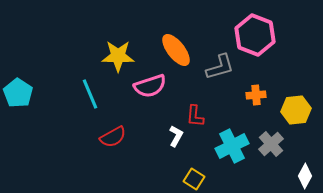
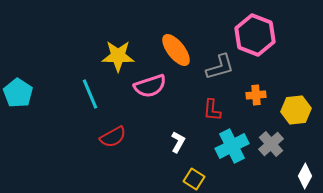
red L-shape: moved 17 px right, 6 px up
white L-shape: moved 2 px right, 6 px down
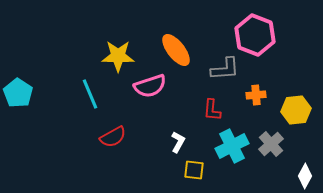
gray L-shape: moved 5 px right, 2 px down; rotated 12 degrees clockwise
yellow square: moved 9 px up; rotated 25 degrees counterclockwise
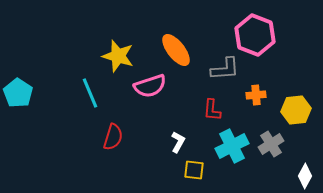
yellow star: rotated 16 degrees clockwise
cyan line: moved 1 px up
red semicircle: rotated 44 degrees counterclockwise
gray cross: rotated 10 degrees clockwise
